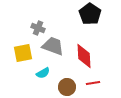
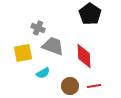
red line: moved 1 px right, 3 px down
brown circle: moved 3 px right, 1 px up
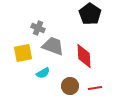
red line: moved 1 px right, 2 px down
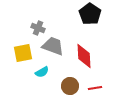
cyan semicircle: moved 1 px left, 1 px up
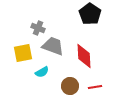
red line: moved 1 px up
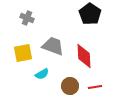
gray cross: moved 11 px left, 10 px up
cyan semicircle: moved 2 px down
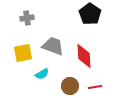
gray cross: rotated 32 degrees counterclockwise
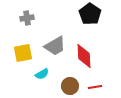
gray trapezoid: moved 2 px right; rotated 130 degrees clockwise
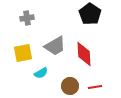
red diamond: moved 2 px up
cyan semicircle: moved 1 px left, 1 px up
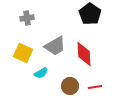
yellow square: rotated 36 degrees clockwise
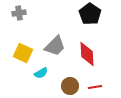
gray cross: moved 8 px left, 5 px up
gray trapezoid: rotated 15 degrees counterclockwise
red diamond: moved 3 px right
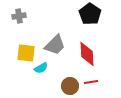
gray cross: moved 3 px down
gray trapezoid: moved 1 px up
yellow square: moved 3 px right; rotated 18 degrees counterclockwise
cyan semicircle: moved 5 px up
red line: moved 4 px left, 5 px up
